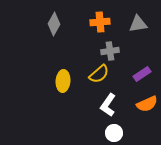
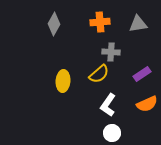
gray cross: moved 1 px right, 1 px down; rotated 12 degrees clockwise
white circle: moved 2 px left
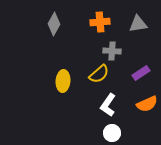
gray cross: moved 1 px right, 1 px up
purple rectangle: moved 1 px left, 1 px up
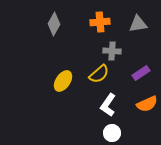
yellow ellipse: rotated 30 degrees clockwise
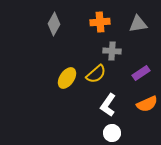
yellow semicircle: moved 3 px left
yellow ellipse: moved 4 px right, 3 px up
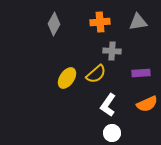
gray triangle: moved 2 px up
purple rectangle: rotated 30 degrees clockwise
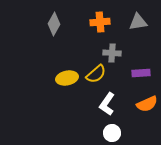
gray cross: moved 2 px down
yellow ellipse: rotated 45 degrees clockwise
white L-shape: moved 1 px left, 1 px up
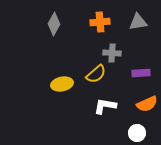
yellow ellipse: moved 5 px left, 6 px down
white L-shape: moved 2 px left, 2 px down; rotated 65 degrees clockwise
white circle: moved 25 px right
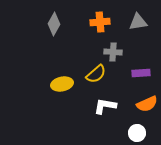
gray cross: moved 1 px right, 1 px up
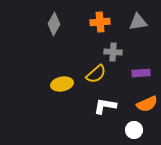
white circle: moved 3 px left, 3 px up
